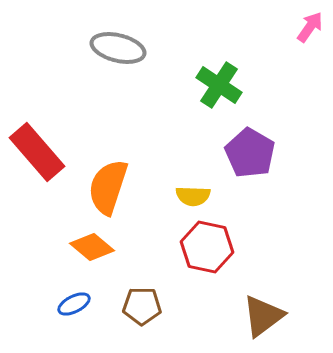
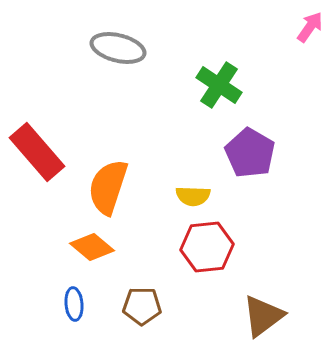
red hexagon: rotated 18 degrees counterclockwise
blue ellipse: rotated 68 degrees counterclockwise
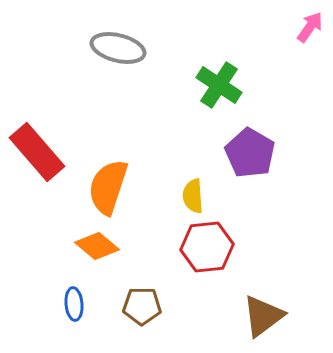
yellow semicircle: rotated 84 degrees clockwise
orange diamond: moved 5 px right, 1 px up
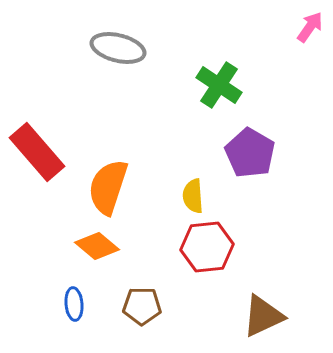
brown triangle: rotated 12 degrees clockwise
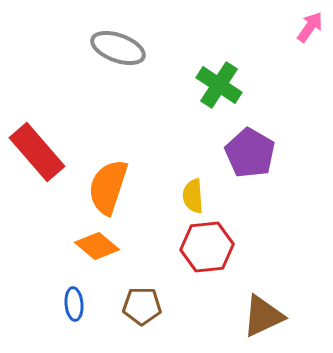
gray ellipse: rotated 6 degrees clockwise
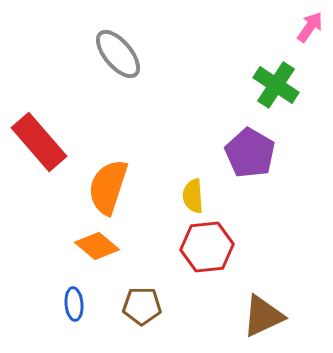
gray ellipse: moved 6 px down; rotated 30 degrees clockwise
green cross: moved 57 px right
red rectangle: moved 2 px right, 10 px up
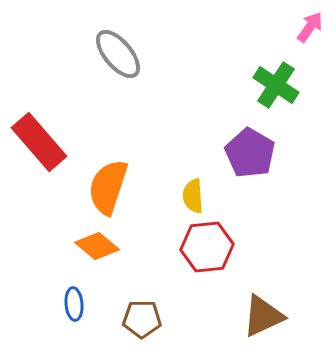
brown pentagon: moved 13 px down
